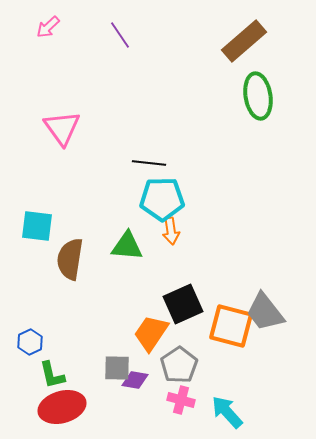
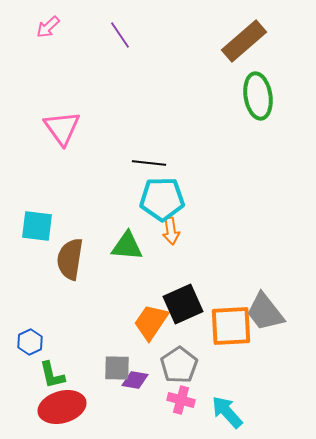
orange square: rotated 18 degrees counterclockwise
orange trapezoid: moved 11 px up
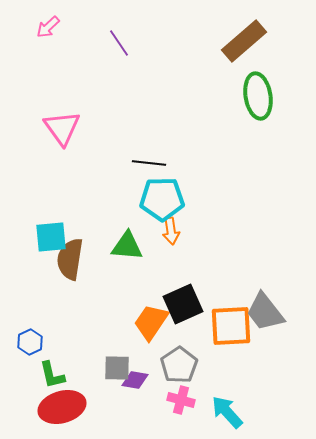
purple line: moved 1 px left, 8 px down
cyan square: moved 14 px right, 11 px down; rotated 12 degrees counterclockwise
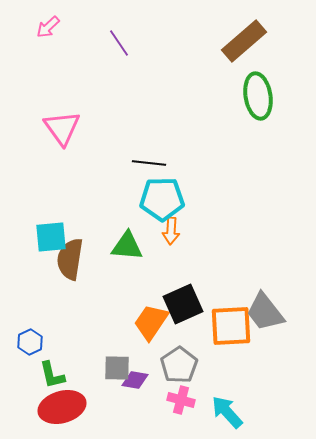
orange arrow: rotated 12 degrees clockwise
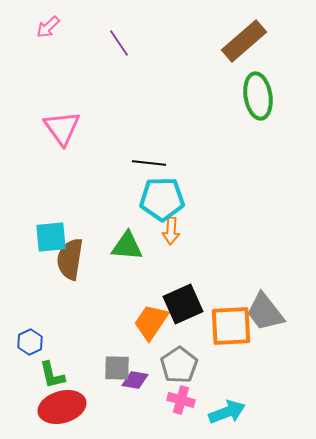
cyan arrow: rotated 111 degrees clockwise
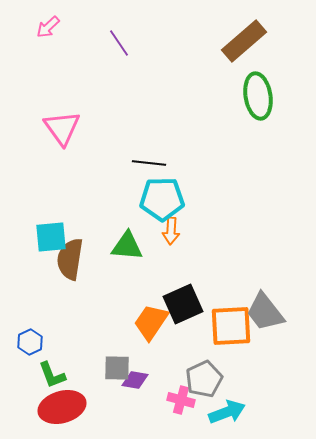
gray pentagon: moved 25 px right, 14 px down; rotated 9 degrees clockwise
green L-shape: rotated 8 degrees counterclockwise
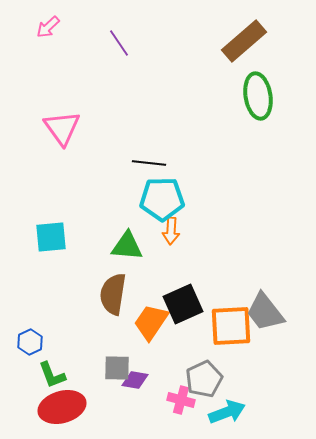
brown semicircle: moved 43 px right, 35 px down
